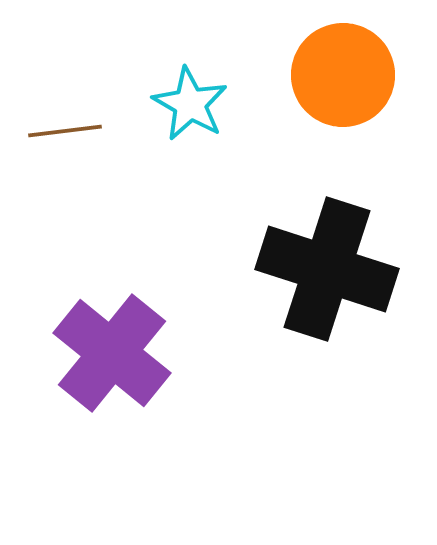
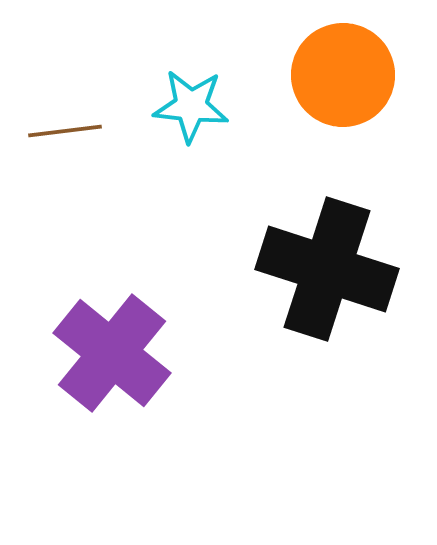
cyan star: moved 1 px right, 2 px down; rotated 24 degrees counterclockwise
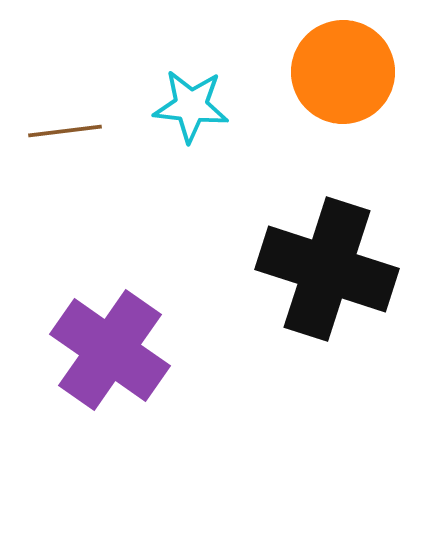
orange circle: moved 3 px up
purple cross: moved 2 px left, 3 px up; rotated 4 degrees counterclockwise
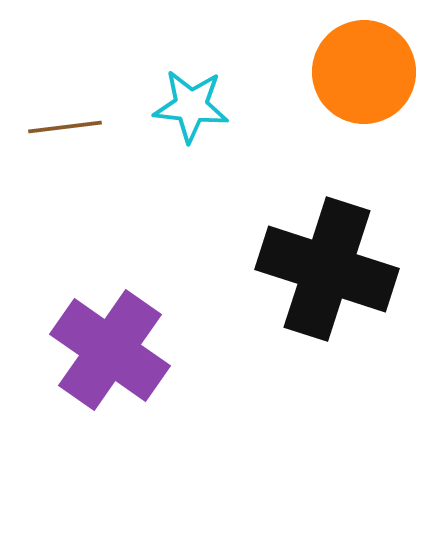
orange circle: moved 21 px right
brown line: moved 4 px up
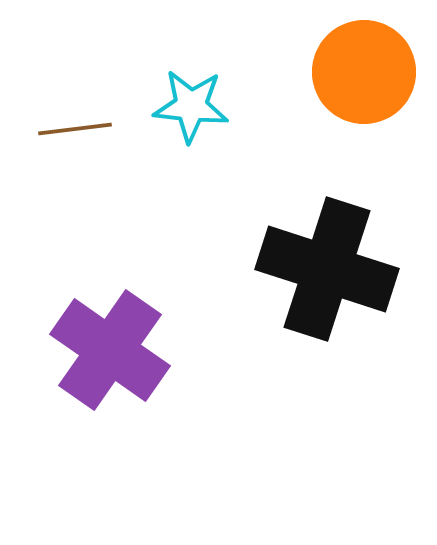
brown line: moved 10 px right, 2 px down
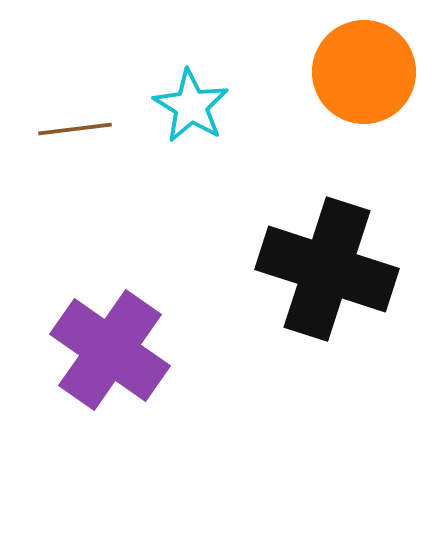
cyan star: rotated 26 degrees clockwise
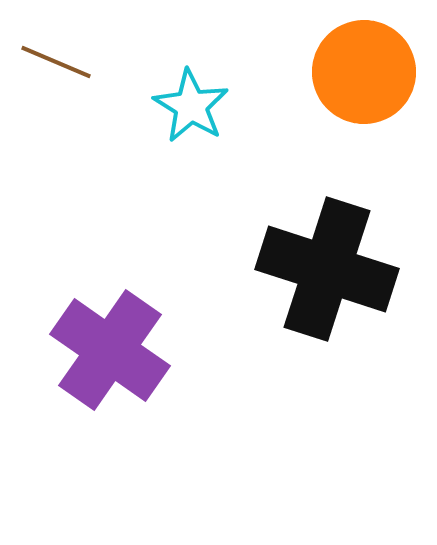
brown line: moved 19 px left, 67 px up; rotated 30 degrees clockwise
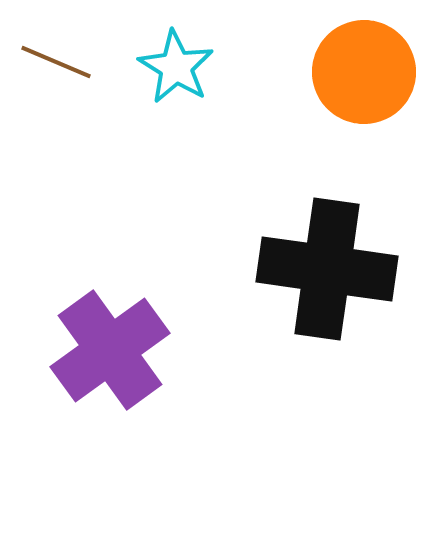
cyan star: moved 15 px left, 39 px up
black cross: rotated 10 degrees counterclockwise
purple cross: rotated 19 degrees clockwise
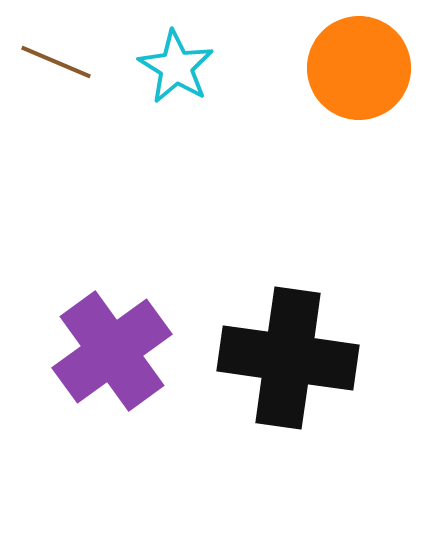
orange circle: moved 5 px left, 4 px up
black cross: moved 39 px left, 89 px down
purple cross: moved 2 px right, 1 px down
